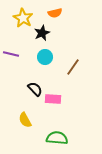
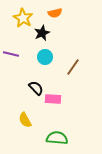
black semicircle: moved 1 px right, 1 px up
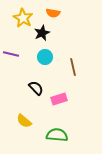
orange semicircle: moved 2 px left; rotated 24 degrees clockwise
brown line: rotated 48 degrees counterclockwise
pink rectangle: moved 6 px right; rotated 21 degrees counterclockwise
yellow semicircle: moved 1 px left, 1 px down; rotated 21 degrees counterclockwise
green semicircle: moved 3 px up
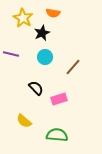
brown line: rotated 54 degrees clockwise
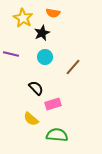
pink rectangle: moved 6 px left, 5 px down
yellow semicircle: moved 7 px right, 2 px up
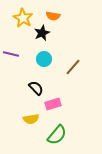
orange semicircle: moved 3 px down
cyan circle: moved 1 px left, 2 px down
yellow semicircle: rotated 49 degrees counterclockwise
green semicircle: rotated 125 degrees clockwise
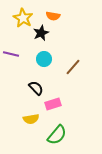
black star: moved 1 px left
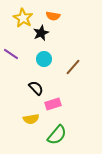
purple line: rotated 21 degrees clockwise
